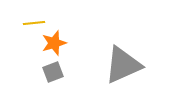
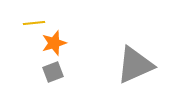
gray triangle: moved 12 px right
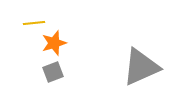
gray triangle: moved 6 px right, 2 px down
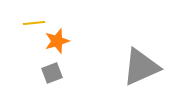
orange star: moved 3 px right, 2 px up
gray square: moved 1 px left, 1 px down
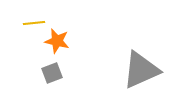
orange star: rotated 30 degrees clockwise
gray triangle: moved 3 px down
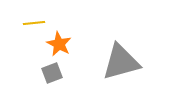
orange star: moved 2 px right, 3 px down; rotated 15 degrees clockwise
gray triangle: moved 20 px left, 8 px up; rotated 9 degrees clockwise
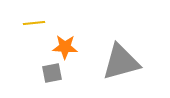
orange star: moved 6 px right, 3 px down; rotated 25 degrees counterclockwise
gray square: rotated 10 degrees clockwise
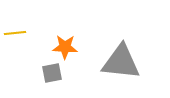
yellow line: moved 19 px left, 10 px down
gray triangle: rotated 21 degrees clockwise
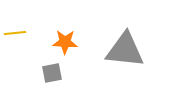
orange star: moved 5 px up
gray triangle: moved 4 px right, 12 px up
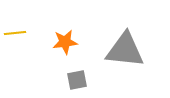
orange star: rotated 10 degrees counterclockwise
gray square: moved 25 px right, 7 px down
